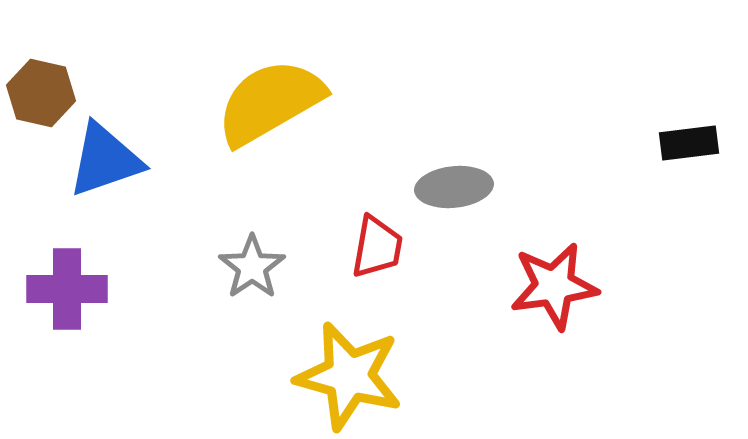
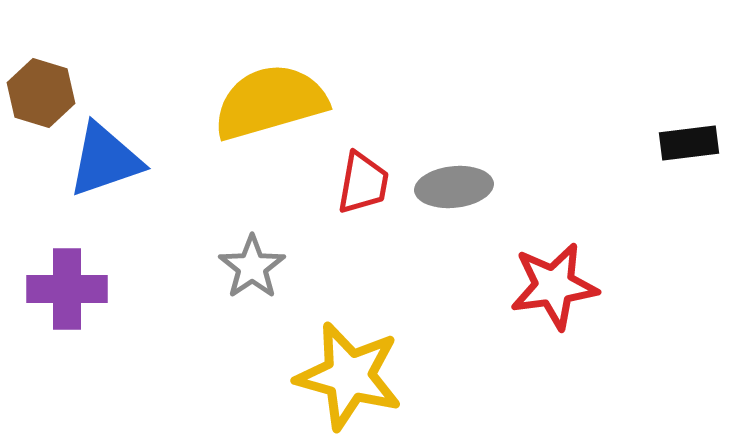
brown hexagon: rotated 4 degrees clockwise
yellow semicircle: rotated 14 degrees clockwise
red trapezoid: moved 14 px left, 64 px up
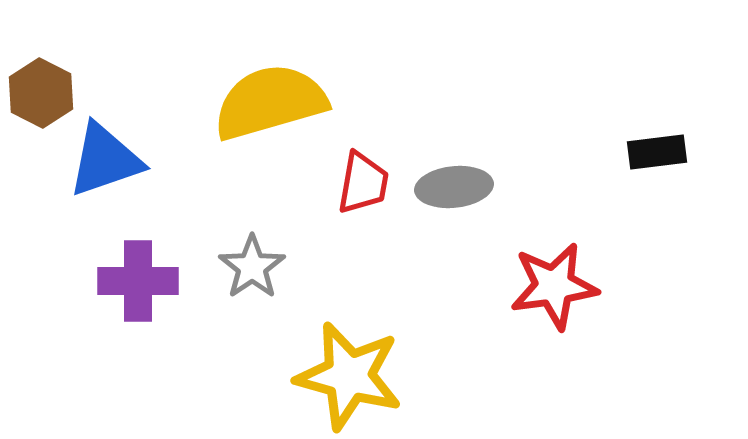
brown hexagon: rotated 10 degrees clockwise
black rectangle: moved 32 px left, 9 px down
purple cross: moved 71 px right, 8 px up
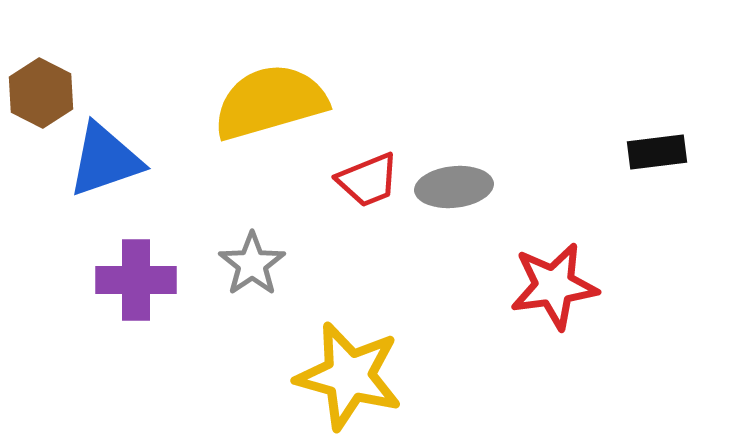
red trapezoid: moved 5 px right, 3 px up; rotated 58 degrees clockwise
gray star: moved 3 px up
purple cross: moved 2 px left, 1 px up
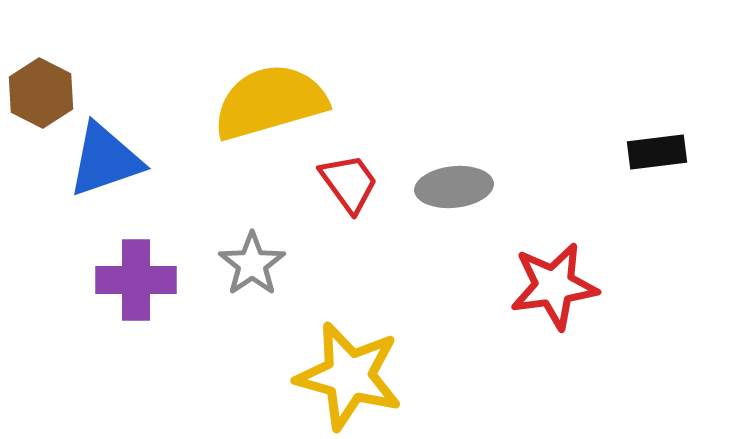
red trapezoid: moved 19 px left, 3 px down; rotated 104 degrees counterclockwise
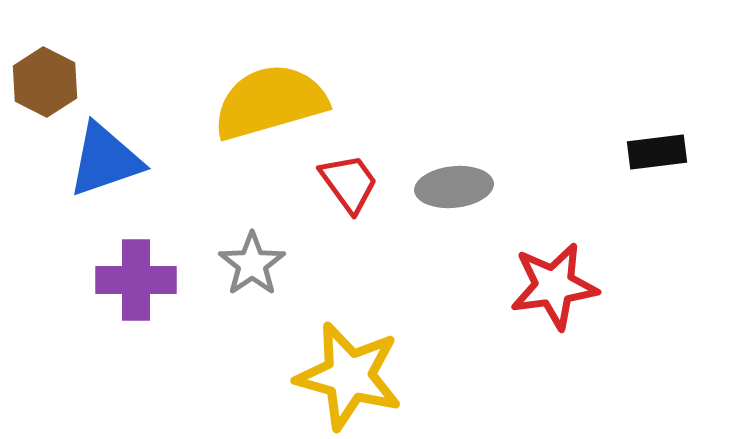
brown hexagon: moved 4 px right, 11 px up
